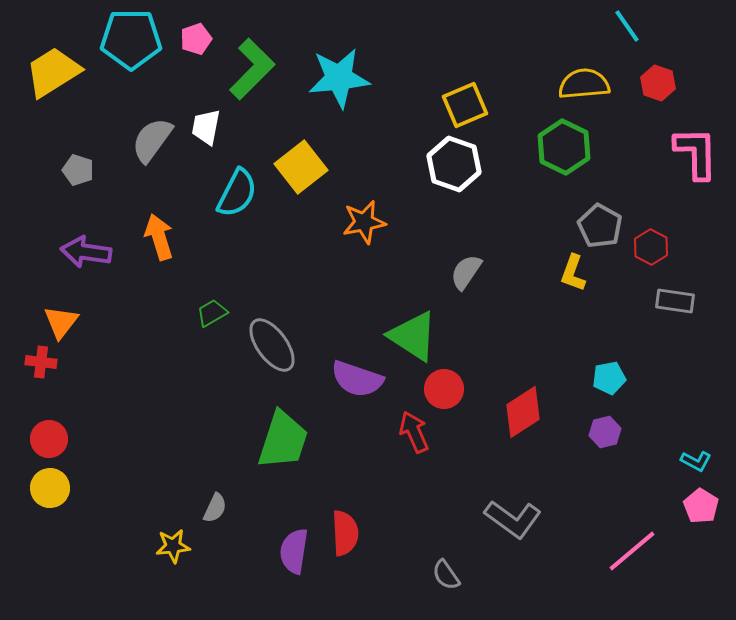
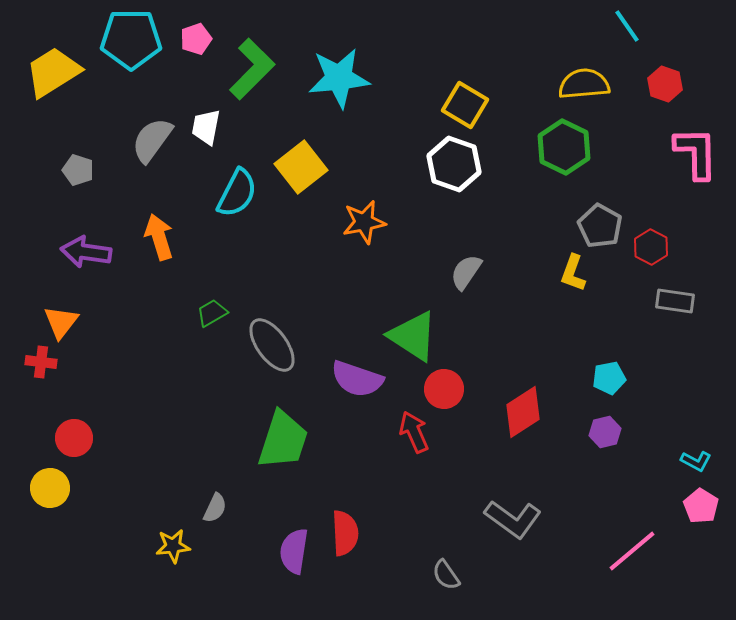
red hexagon at (658, 83): moved 7 px right, 1 px down
yellow square at (465, 105): rotated 36 degrees counterclockwise
red circle at (49, 439): moved 25 px right, 1 px up
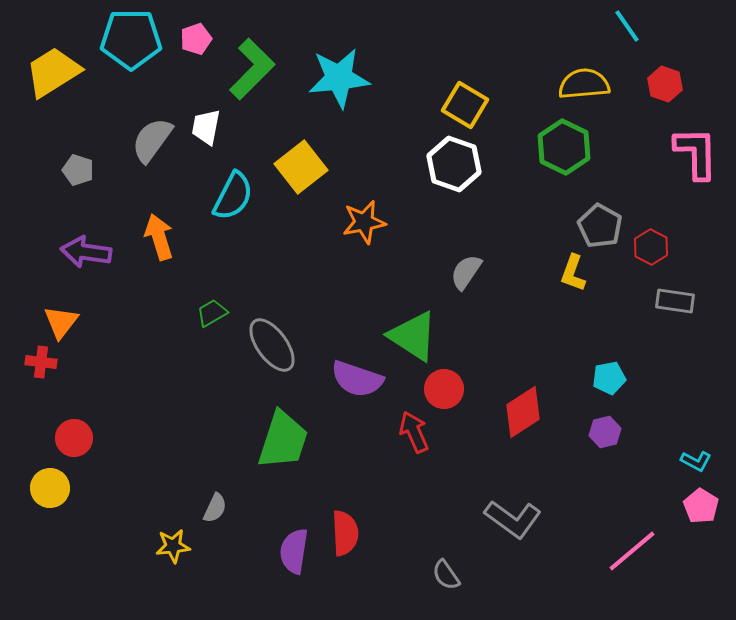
cyan semicircle at (237, 193): moved 4 px left, 3 px down
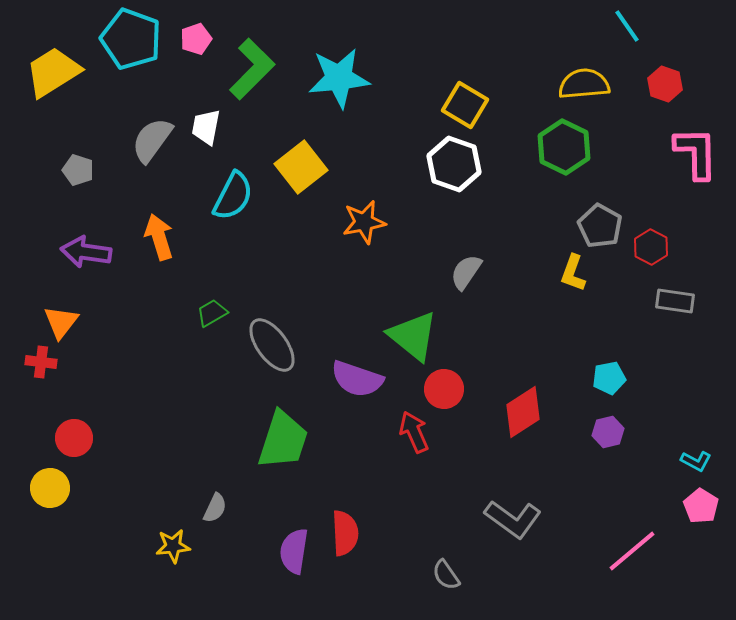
cyan pentagon at (131, 39): rotated 20 degrees clockwise
green triangle at (413, 336): rotated 6 degrees clockwise
purple hexagon at (605, 432): moved 3 px right
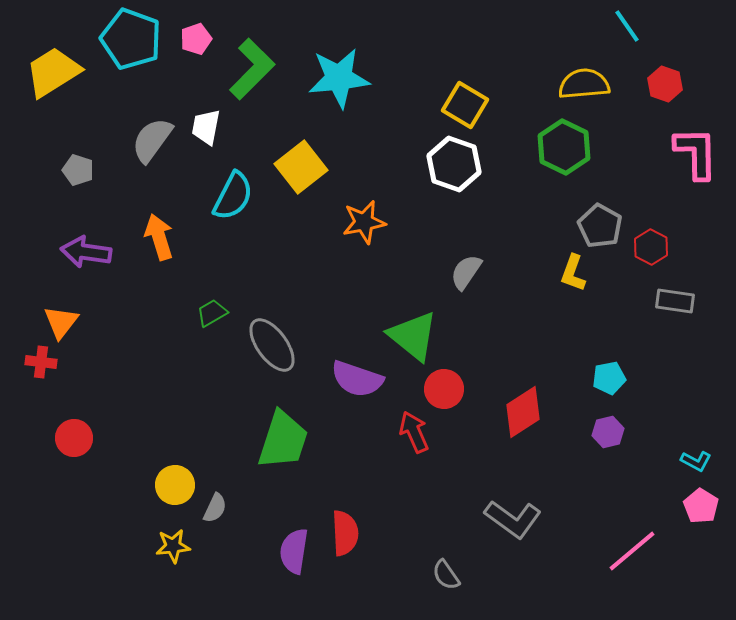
yellow circle at (50, 488): moved 125 px right, 3 px up
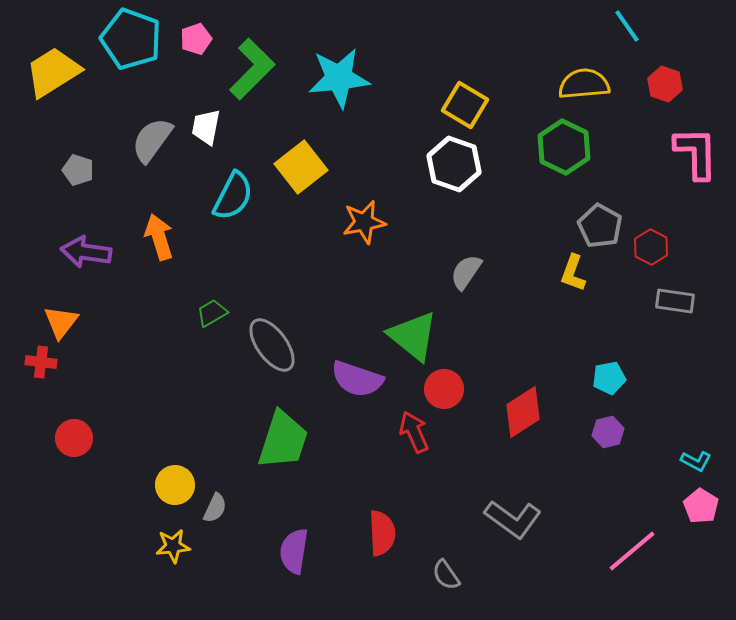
red semicircle at (345, 533): moved 37 px right
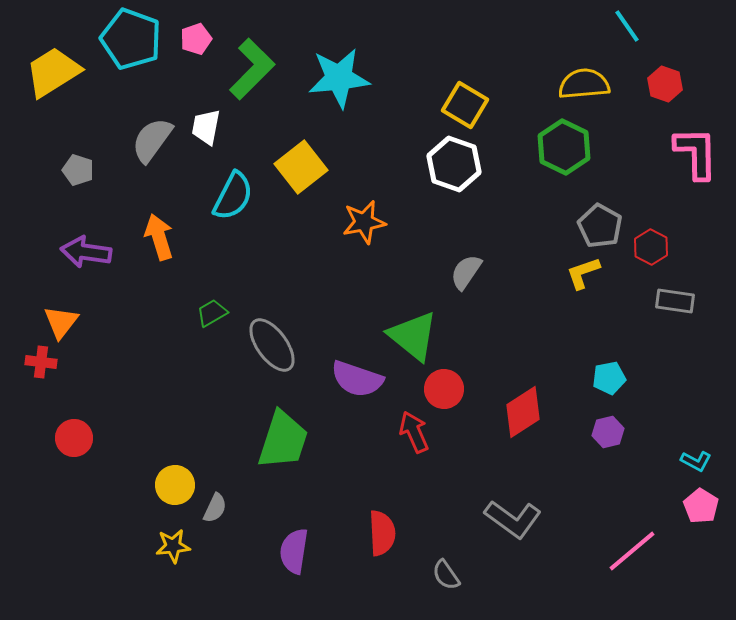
yellow L-shape at (573, 273): moved 10 px right; rotated 51 degrees clockwise
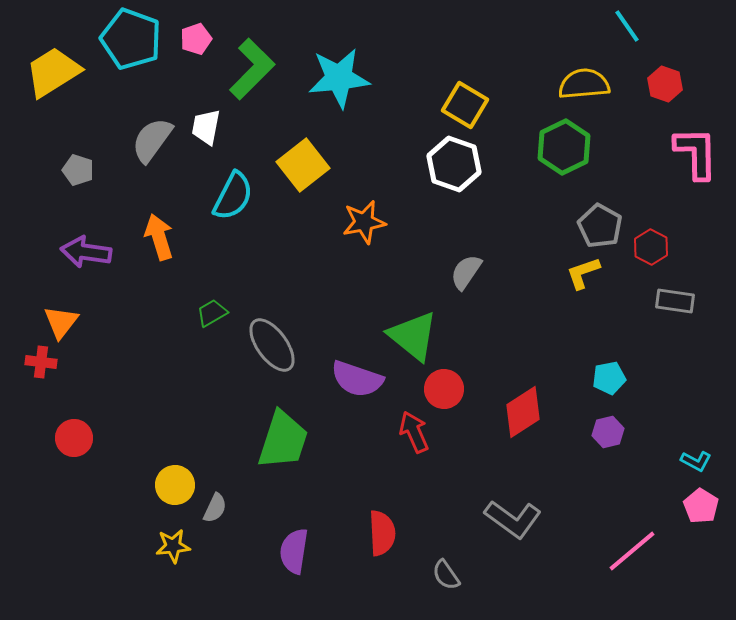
green hexagon at (564, 147): rotated 8 degrees clockwise
yellow square at (301, 167): moved 2 px right, 2 px up
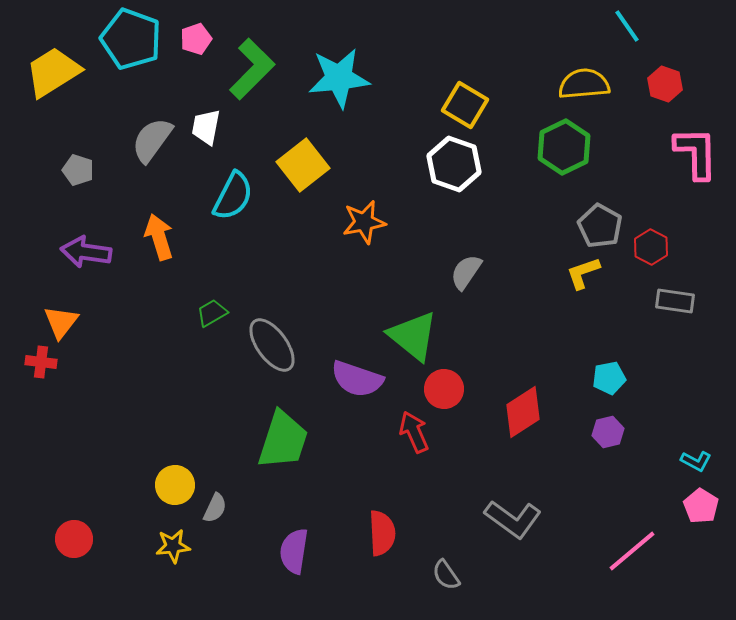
red circle at (74, 438): moved 101 px down
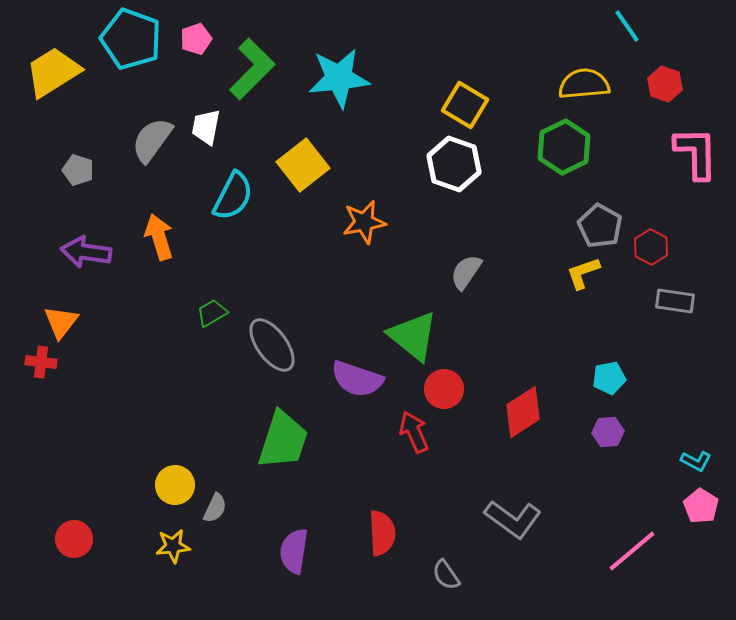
purple hexagon at (608, 432): rotated 8 degrees clockwise
